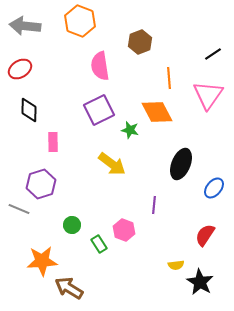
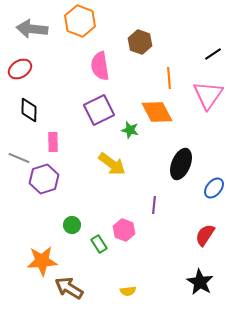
gray arrow: moved 7 px right, 3 px down
brown hexagon: rotated 20 degrees counterclockwise
purple hexagon: moved 3 px right, 5 px up
gray line: moved 51 px up
yellow semicircle: moved 48 px left, 26 px down
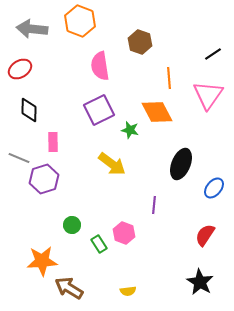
pink hexagon: moved 3 px down
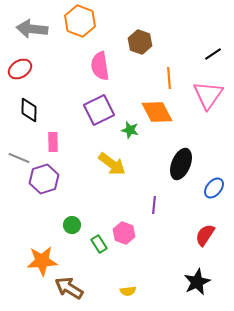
black star: moved 3 px left; rotated 16 degrees clockwise
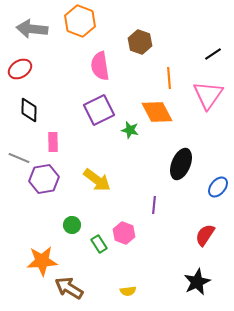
yellow arrow: moved 15 px left, 16 px down
purple hexagon: rotated 8 degrees clockwise
blue ellipse: moved 4 px right, 1 px up
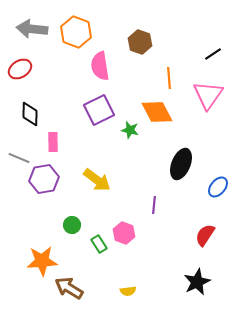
orange hexagon: moved 4 px left, 11 px down
black diamond: moved 1 px right, 4 px down
